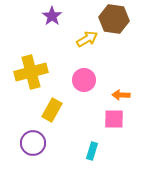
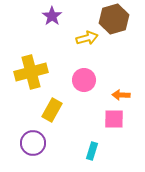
brown hexagon: rotated 24 degrees counterclockwise
yellow arrow: moved 1 px up; rotated 15 degrees clockwise
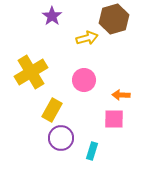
yellow cross: rotated 16 degrees counterclockwise
purple circle: moved 28 px right, 5 px up
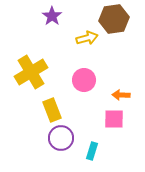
brown hexagon: rotated 8 degrees clockwise
yellow rectangle: rotated 50 degrees counterclockwise
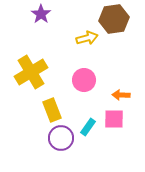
purple star: moved 11 px left, 2 px up
cyan rectangle: moved 4 px left, 24 px up; rotated 18 degrees clockwise
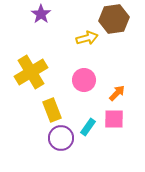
orange arrow: moved 4 px left, 2 px up; rotated 132 degrees clockwise
